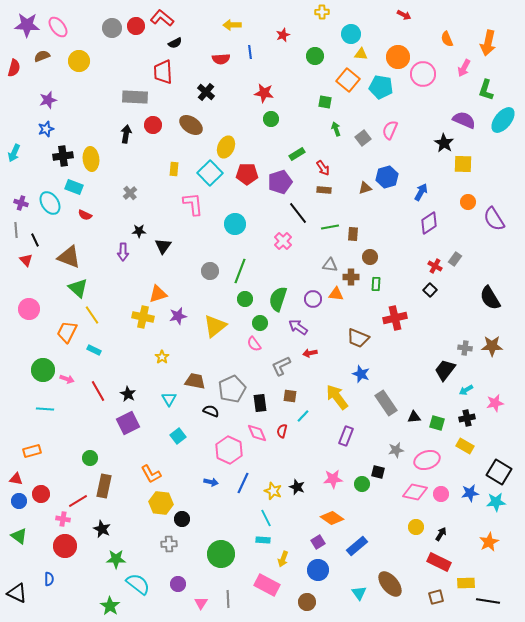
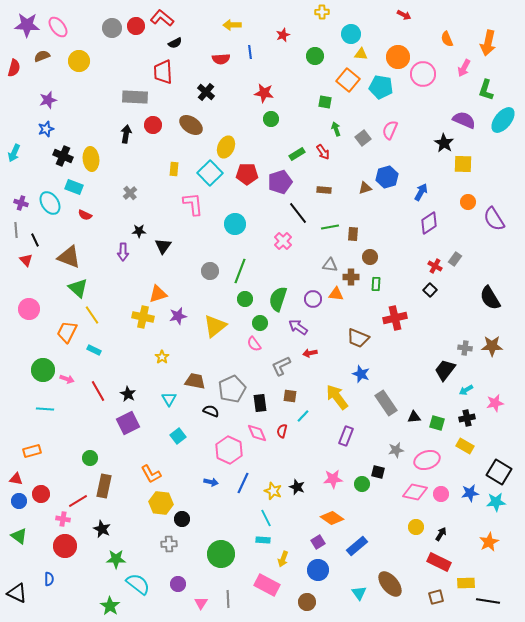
black cross at (63, 156): rotated 30 degrees clockwise
red arrow at (323, 168): moved 16 px up
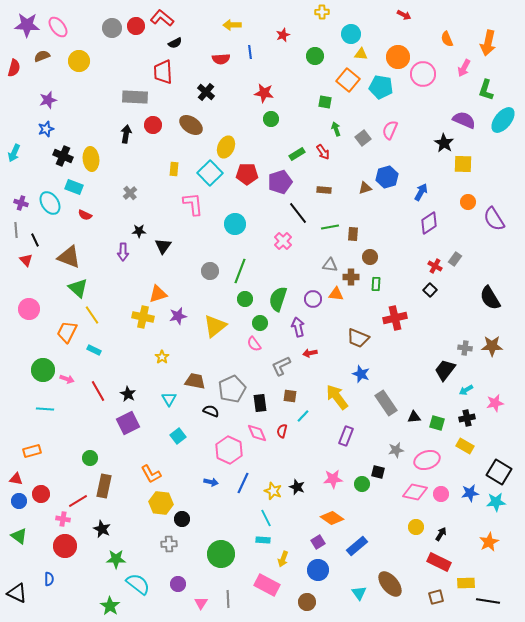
purple arrow at (298, 327): rotated 42 degrees clockwise
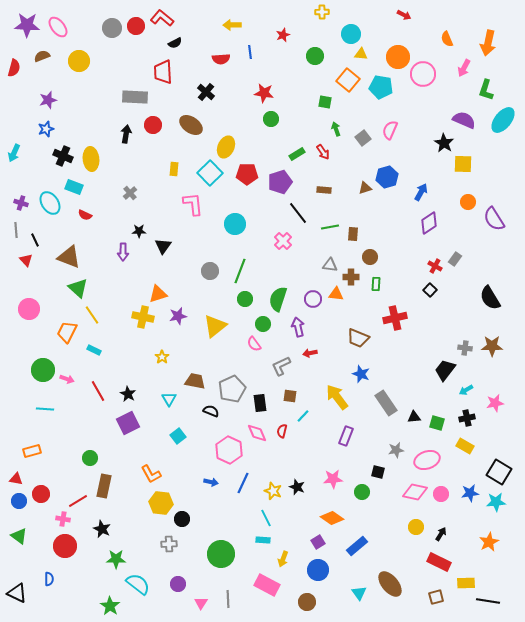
green circle at (260, 323): moved 3 px right, 1 px down
green circle at (362, 484): moved 8 px down
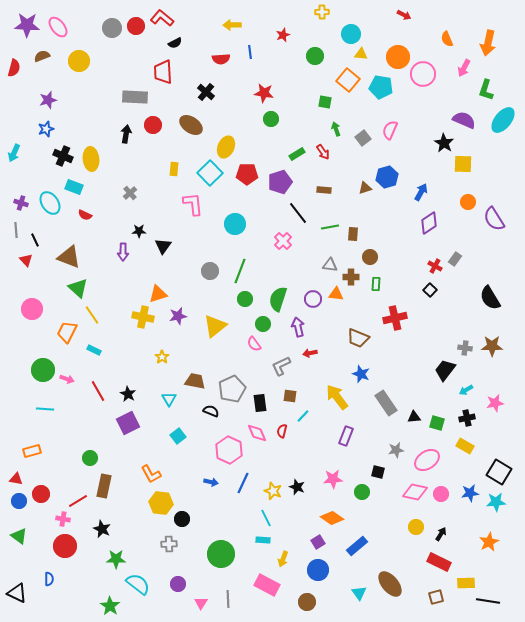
pink circle at (29, 309): moved 3 px right
pink ellipse at (427, 460): rotated 15 degrees counterclockwise
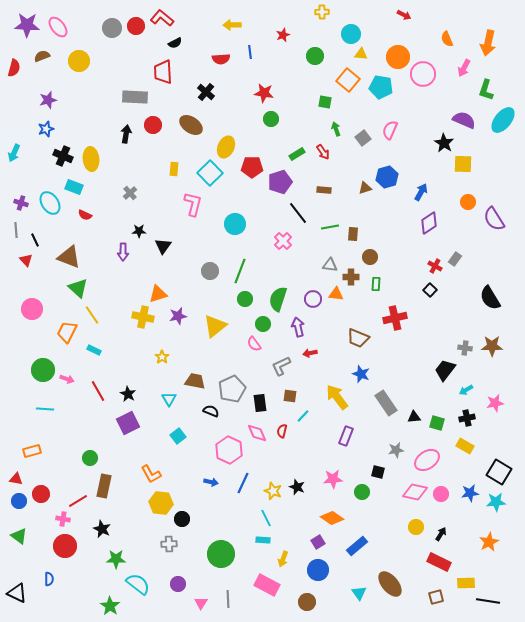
red pentagon at (247, 174): moved 5 px right, 7 px up
pink L-shape at (193, 204): rotated 20 degrees clockwise
